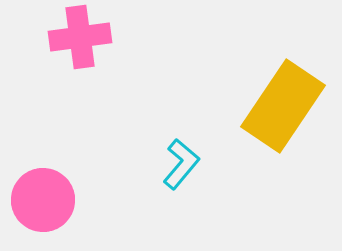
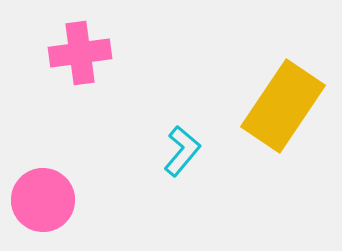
pink cross: moved 16 px down
cyan L-shape: moved 1 px right, 13 px up
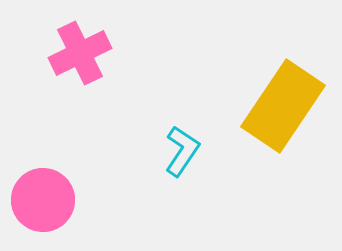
pink cross: rotated 18 degrees counterclockwise
cyan L-shape: rotated 6 degrees counterclockwise
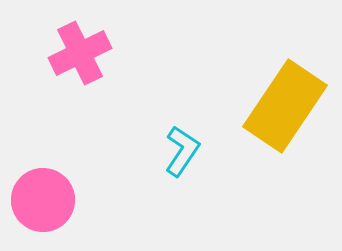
yellow rectangle: moved 2 px right
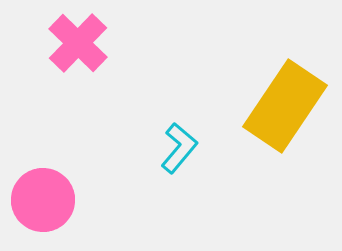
pink cross: moved 2 px left, 10 px up; rotated 20 degrees counterclockwise
cyan L-shape: moved 3 px left, 3 px up; rotated 6 degrees clockwise
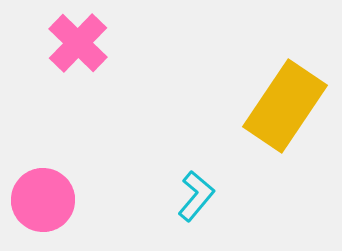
cyan L-shape: moved 17 px right, 48 px down
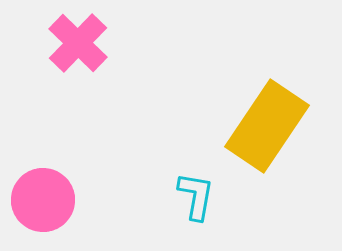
yellow rectangle: moved 18 px left, 20 px down
cyan L-shape: rotated 30 degrees counterclockwise
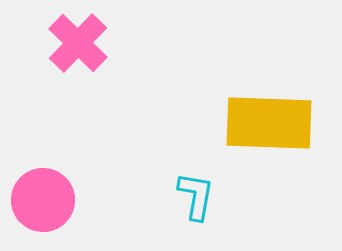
yellow rectangle: moved 2 px right, 3 px up; rotated 58 degrees clockwise
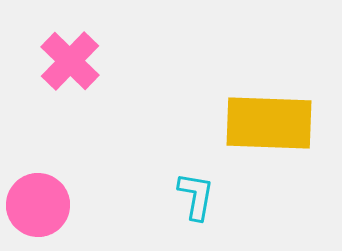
pink cross: moved 8 px left, 18 px down
pink circle: moved 5 px left, 5 px down
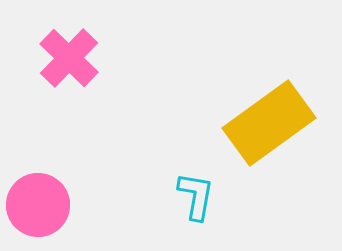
pink cross: moved 1 px left, 3 px up
yellow rectangle: rotated 38 degrees counterclockwise
